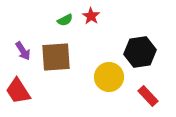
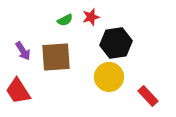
red star: moved 1 px down; rotated 24 degrees clockwise
black hexagon: moved 24 px left, 9 px up
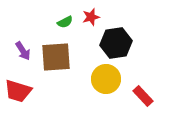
green semicircle: moved 2 px down
yellow circle: moved 3 px left, 2 px down
red trapezoid: rotated 40 degrees counterclockwise
red rectangle: moved 5 px left
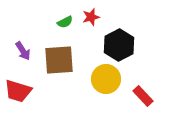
black hexagon: moved 3 px right, 2 px down; rotated 20 degrees counterclockwise
brown square: moved 3 px right, 3 px down
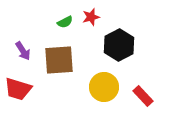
yellow circle: moved 2 px left, 8 px down
red trapezoid: moved 2 px up
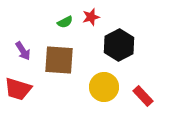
brown square: rotated 8 degrees clockwise
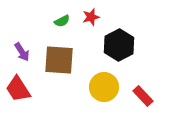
green semicircle: moved 3 px left, 1 px up
purple arrow: moved 1 px left, 1 px down
red trapezoid: rotated 40 degrees clockwise
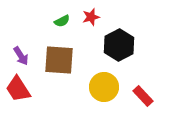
purple arrow: moved 1 px left, 4 px down
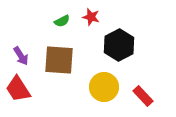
red star: rotated 30 degrees clockwise
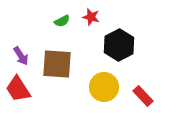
brown square: moved 2 px left, 4 px down
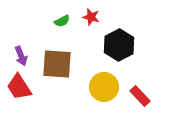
purple arrow: rotated 12 degrees clockwise
red trapezoid: moved 1 px right, 2 px up
red rectangle: moved 3 px left
